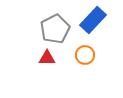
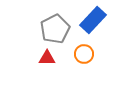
orange circle: moved 1 px left, 1 px up
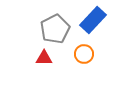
red triangle: moved 3 px left
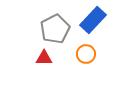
orange circle: moved 2 px right
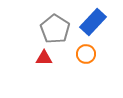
blue rectangle: moved 2 px down
gray pentagon: rotated 12 degrees counterclockwise
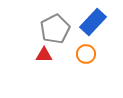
gray pentagon: rotated 12 degrees clockwise
red triangle: moved 3 px up
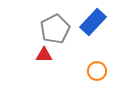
orange circle: moved 11 px right, 17 px down
